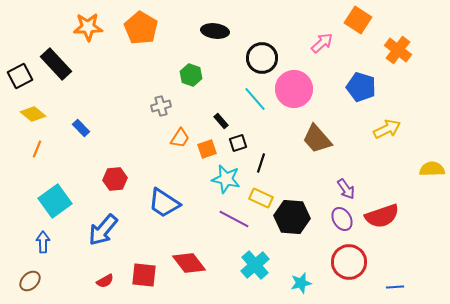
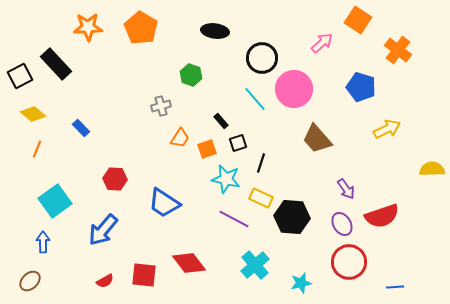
red hexagon at (115, 179): rotated 10 degrees clockwise
purple ellipse at (342, 219): moved 5 px down
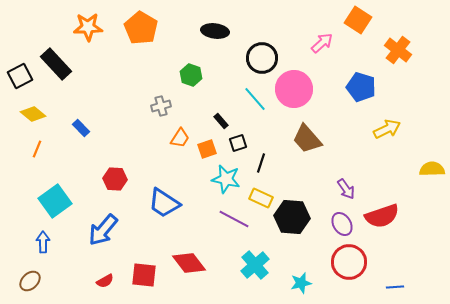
brown trapezoid at (317, 139): moved 10 px left
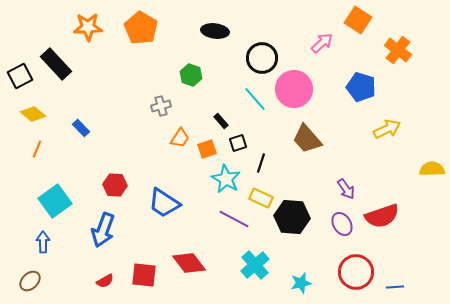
red hexagon at (115, 179): moved 6 px down
cyan star at (226, 179): rotated 16 degrees clockwise
blue arrow at (103, 230): rotated 20 degrees counterclockwise
red circle at (349, 262): moved 7 px right, 10 px down
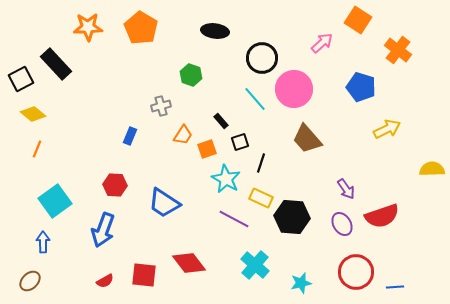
black square at (20, 76): moved 1 px right, 3 px down
blue rectangle at (81, 128): moved 49 px right, 8 px down; rotated 66 degrees clockwise
orange trapezoid at (180, 138): moved 3 px right, 3 px up
black square at (238, 143): moved 2 px right, 1 px up
cyan cross at (255, 265): rotated 8 degrees counterclockwise
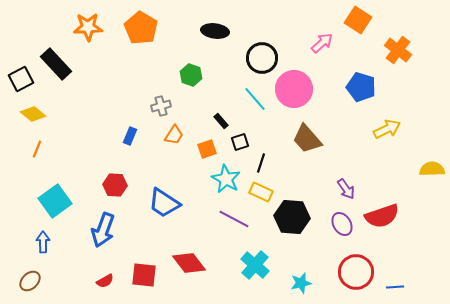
orange trapezoid at (183, 135): moved 9 px left
yellow rectangle at (261, 198): moved 6 px up
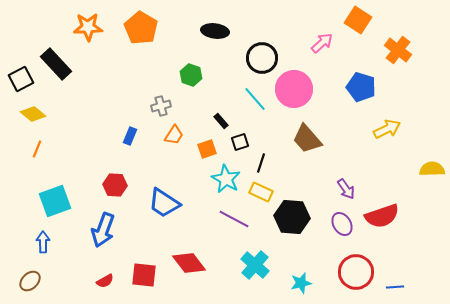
cyan square at (55, 201): rotated 16 degrees clockwise
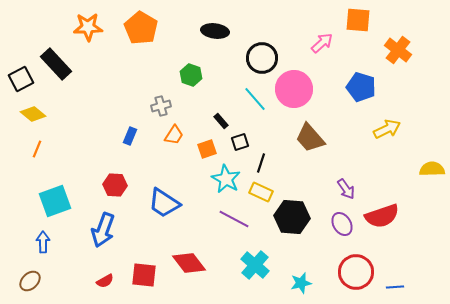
orange square at (358, 20): rotated 28 degrees counterclockwise
brown trapezoid at (307, 139): moved 3 px right, 1 px up
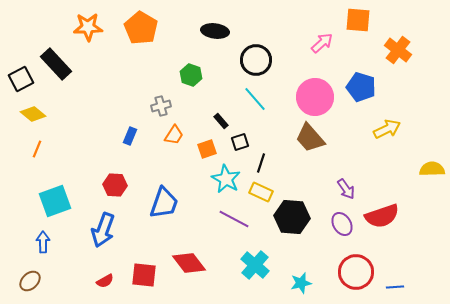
black circle at (262, 58): moved 6 px left, 2 px down
pink circle at (294, 89): moved 21 px right, 8 px down
blue trapezoid at (164, 203): rotated 104 degrees counterclockwise
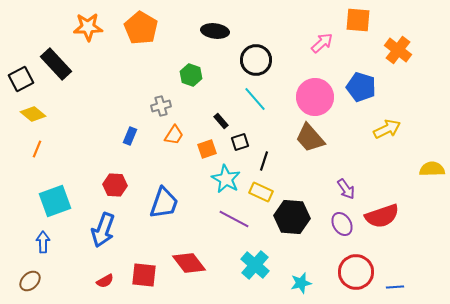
black line at (261, 163): moved 3 px right, 2 px up
